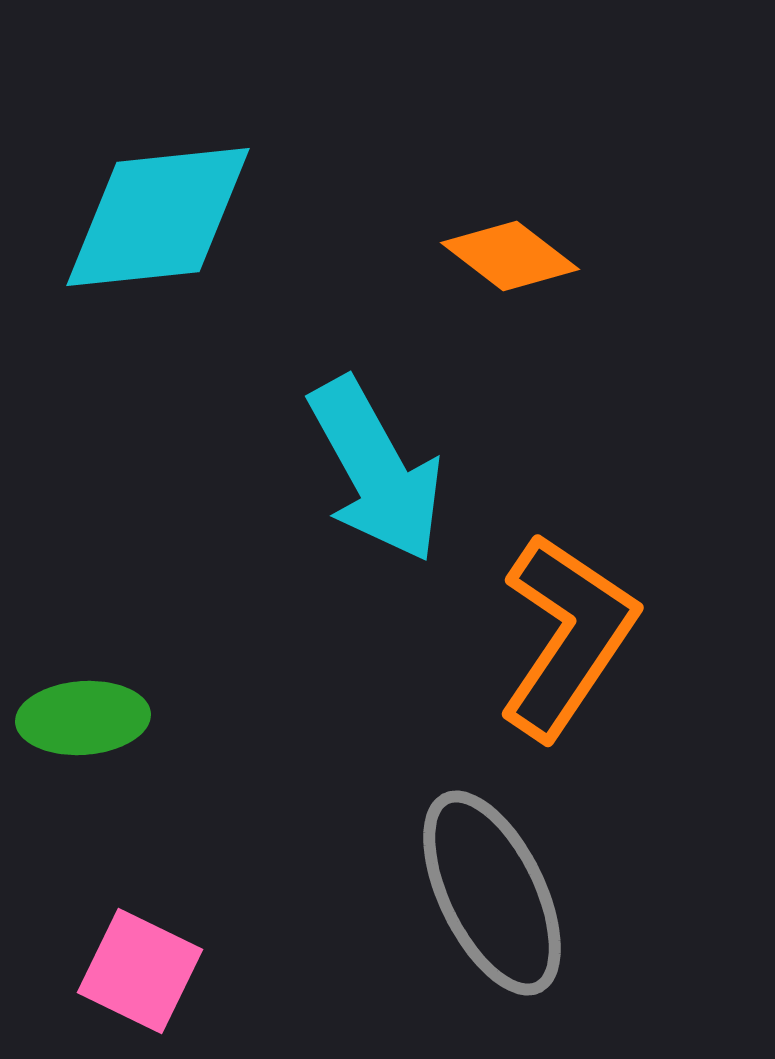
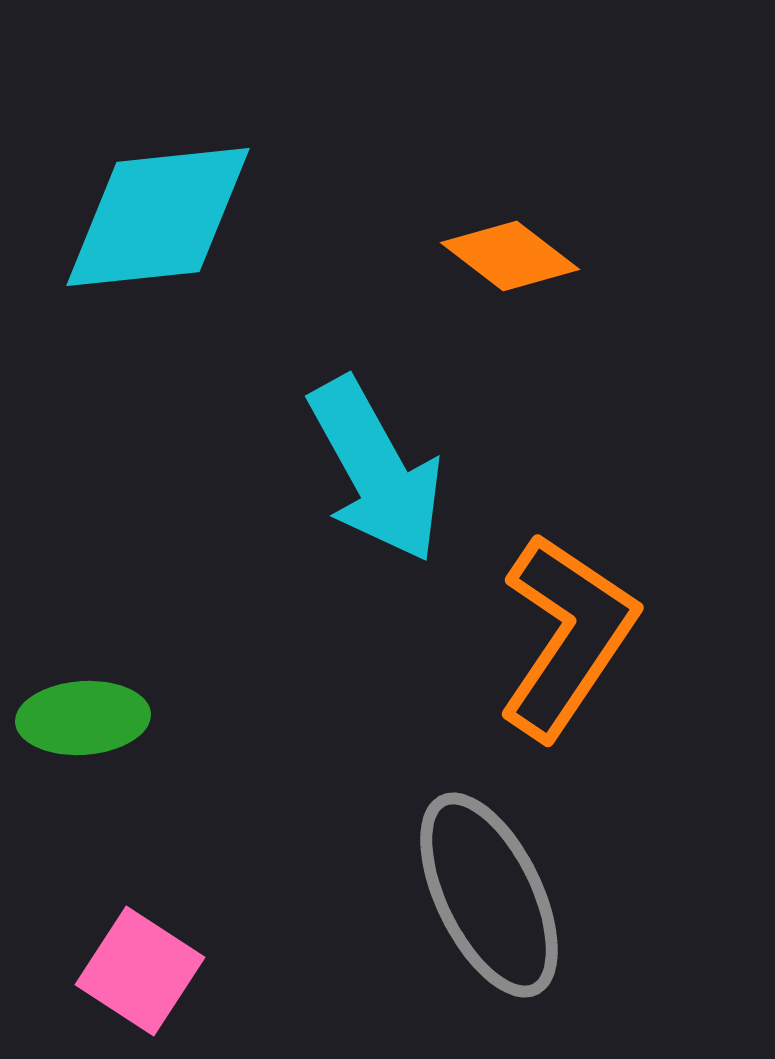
gray ellipse: moved 3 px left, 2 px down
pink square: rotated 7 degrees clockwise
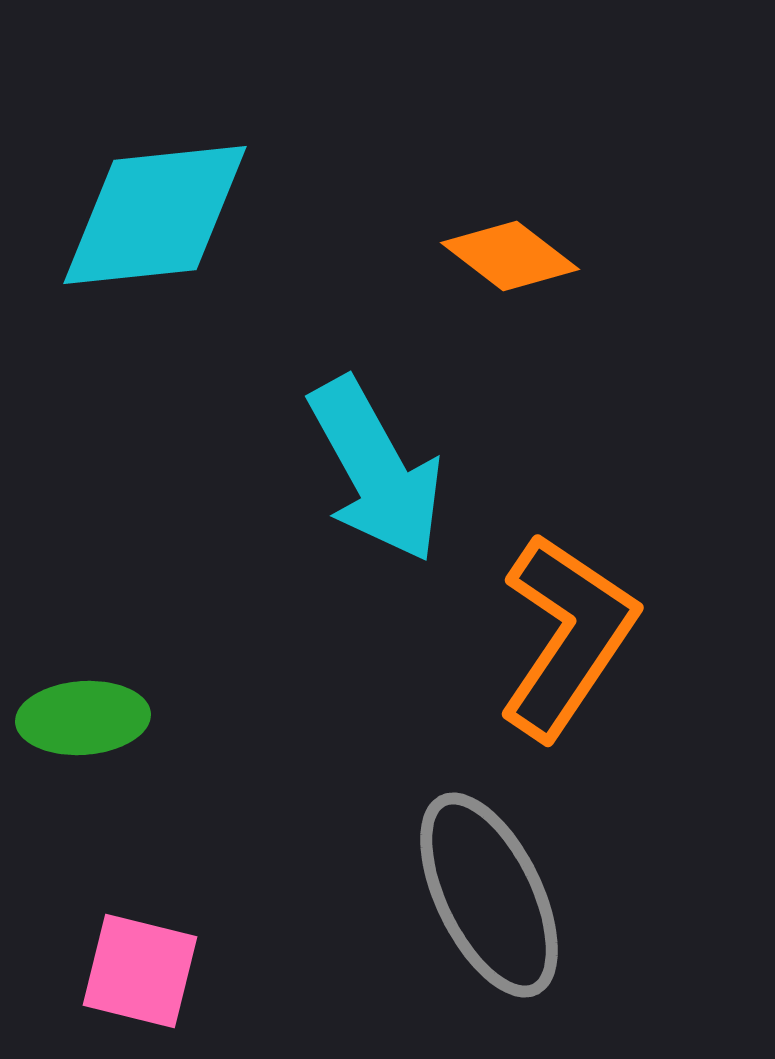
cyan diamond: moved 3 px left, 2 px up
pink square: rotated 19 degrees counterclockwise
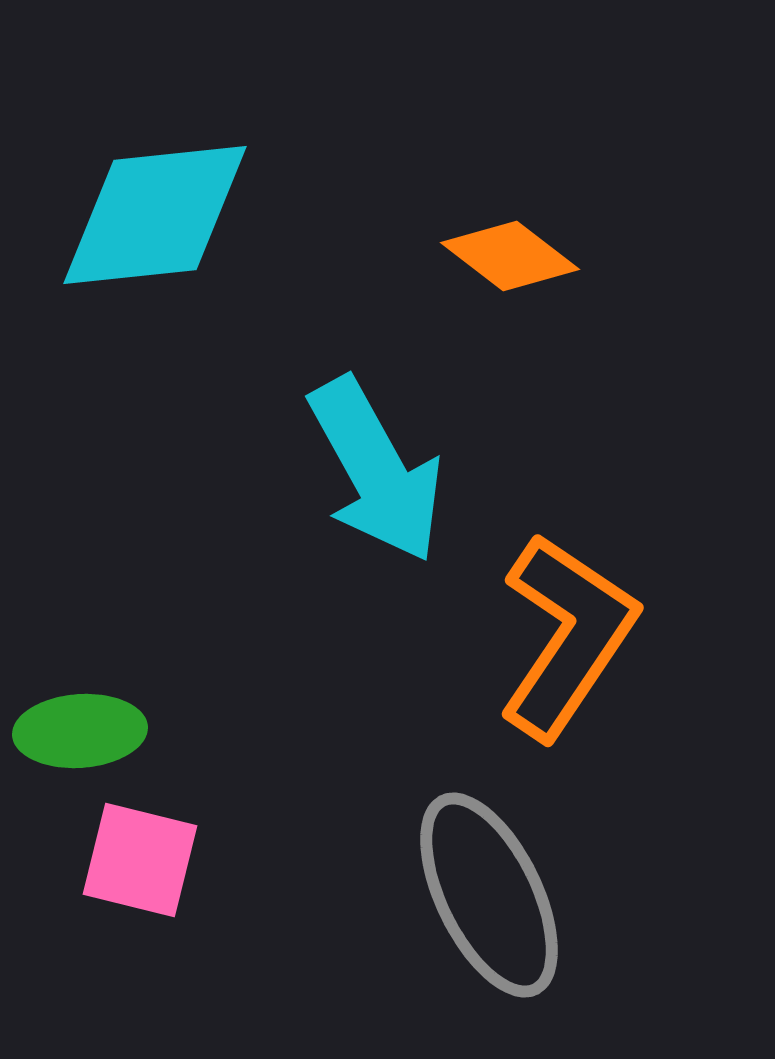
green ellipse: moved 3 px left, 13 px down
pink square: moved 111 px up
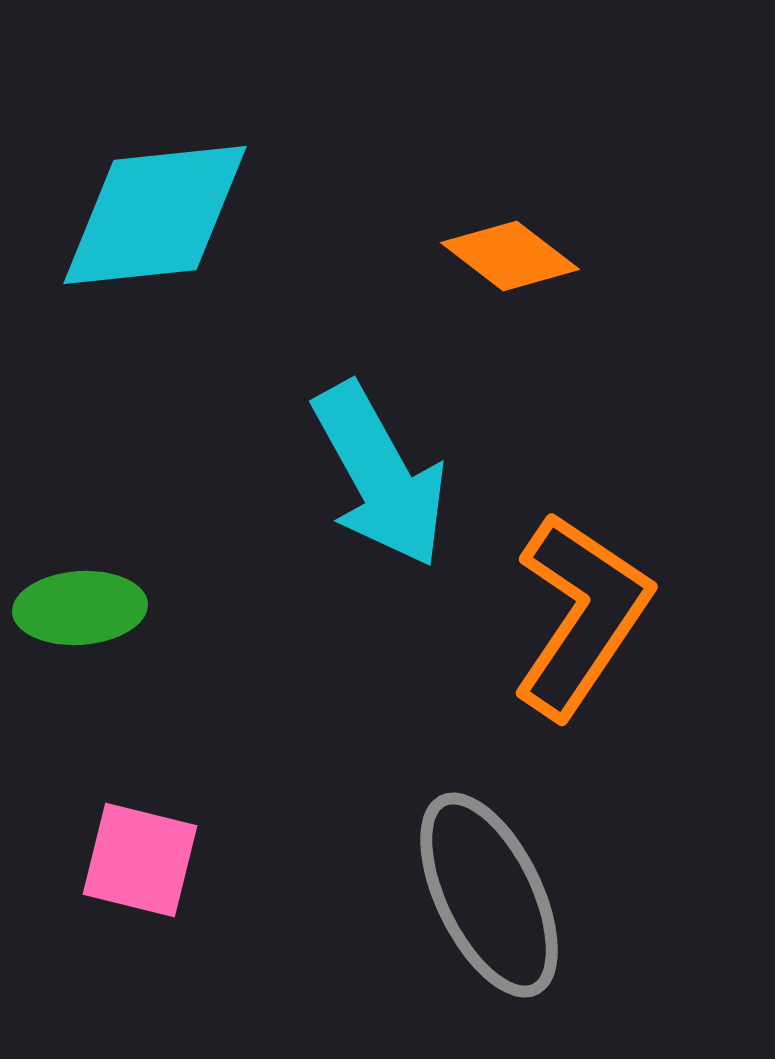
cyan arrow: moved 4 px right, 5 px down
orange L-shape: moved 14 px right, 21 px up
green ellipse: moved 123 px up
